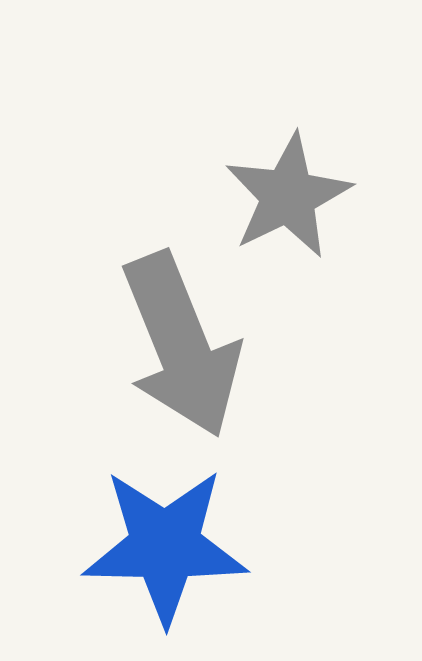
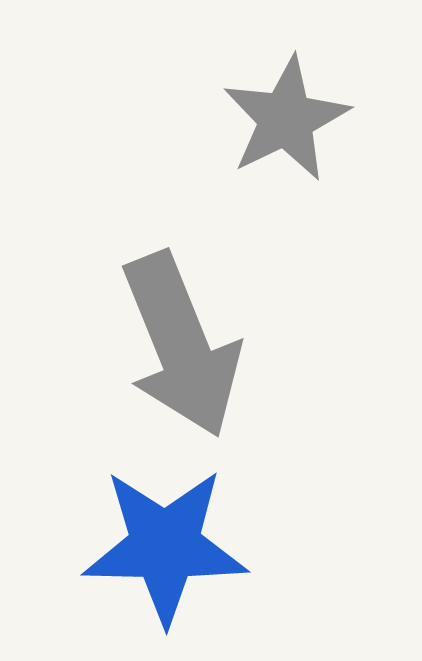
gray star: moved 2 px left, 77 px up
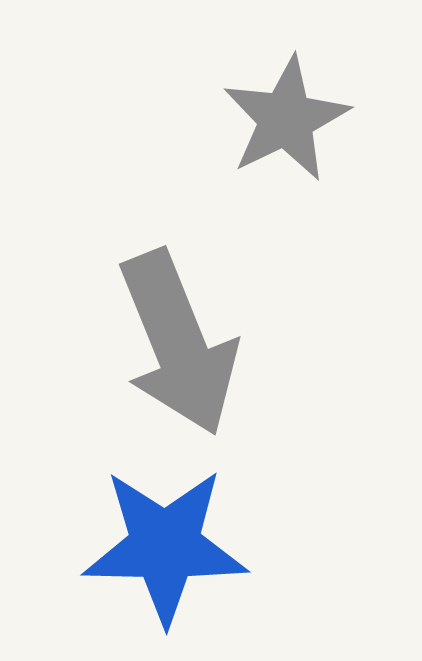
gray arrow: moved 3 px left, 2 px up
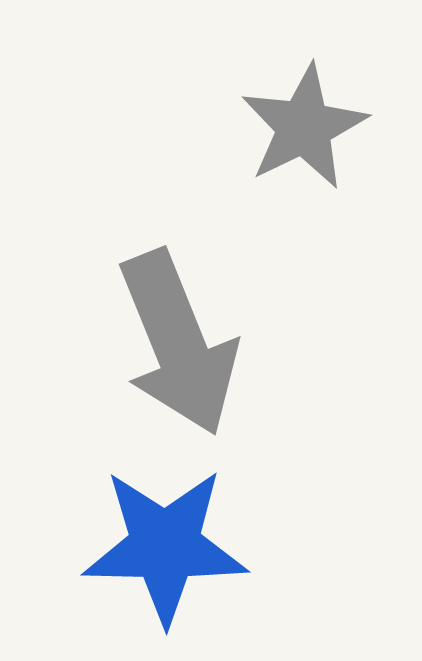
gray star: moved 18 px right, 8 px down
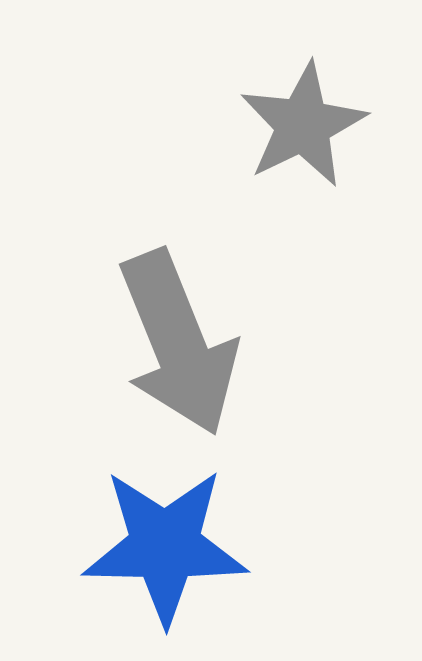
gray star: moved 1 px left, 2 px up
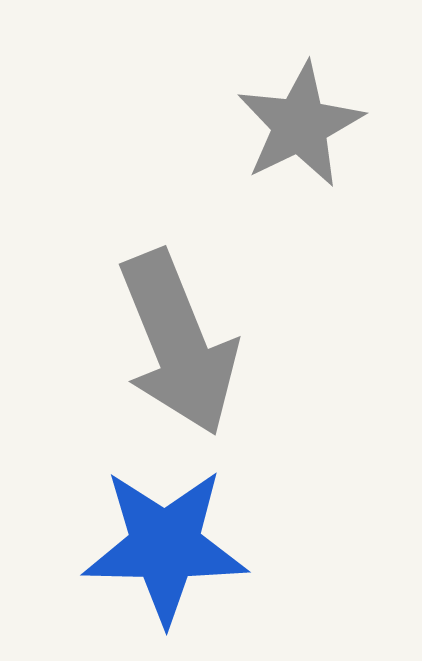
gray star: moved 3 px left
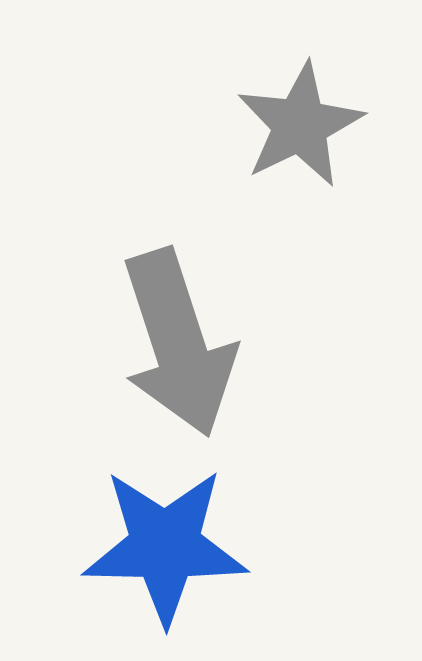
gray arrow: rotated 4 degrees clockwise
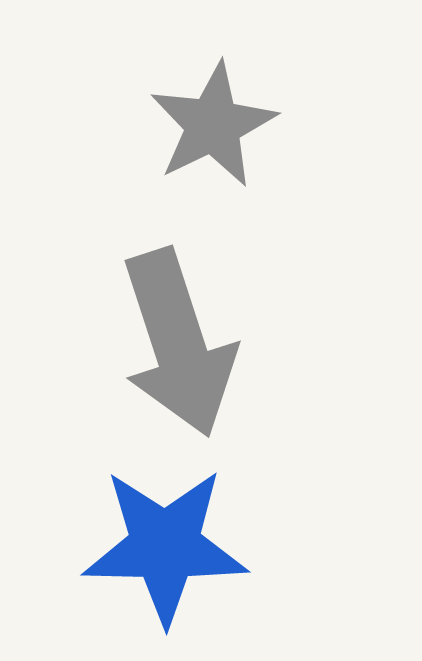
gray star: moved 87 px left
